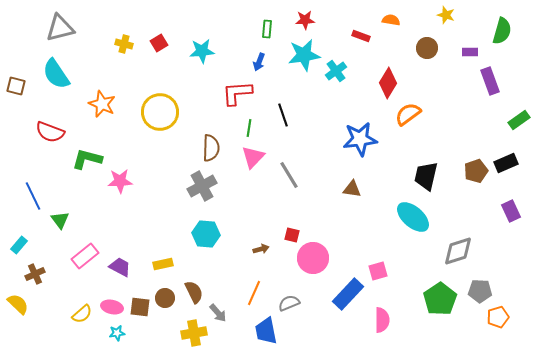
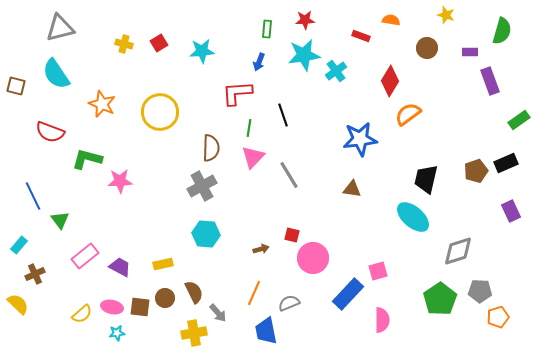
red diamond at (388, 83): moved 2 px right, 2 px up
black trapezoid at (426, 176): moved 3 px down
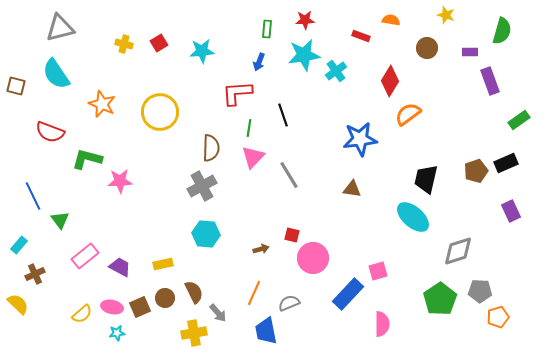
brown square at (140, 307): rotated 30 degrees counterclockwise
pink semicircle at (382, 320): moved 4 px down
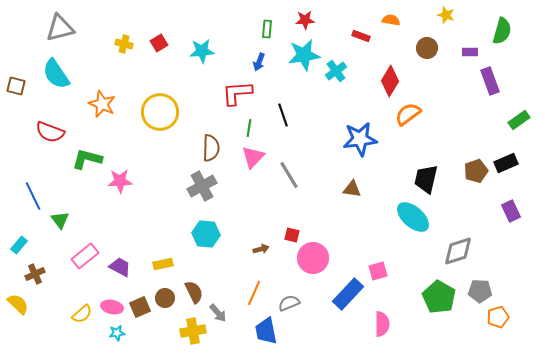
green pentagon at (440, 299): moved 1 px left, 2 px up; rotated 8 degrees counterclockwise
yellow cross at (194, 333): moved 1 px left, 2 px up
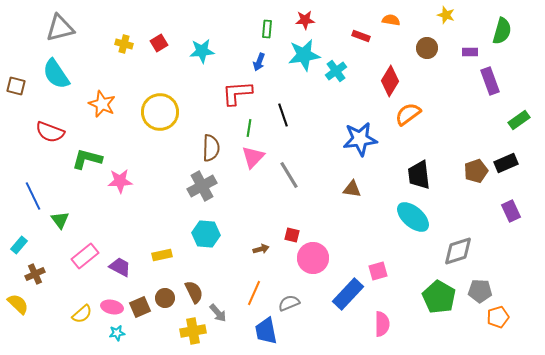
black trapezoid at (426, 179): moved 7 px left, 4 px up; rotated 20 degrees counterclockwise
yellow rectangle at (163, 264): moved 1 px left, 9 px up
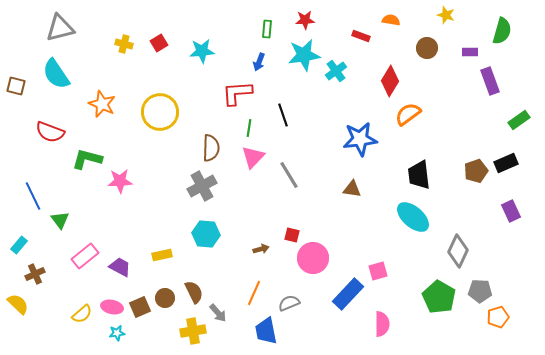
gray diamond at (458, 251): rotated 48 degrees counterclockwise
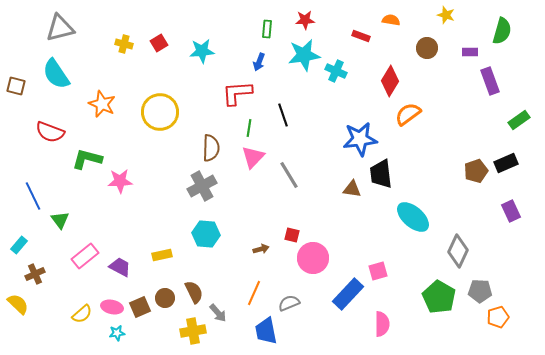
cyan cross at (336, 71): rotated 30 degrees counterclockwise
black trapezoid at (419, 175): moved 38 px left, 1 px up
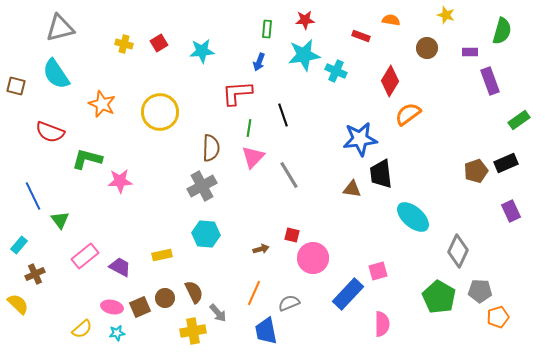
yellow semicircle at (82, 314): moved 15 px down
